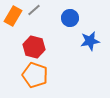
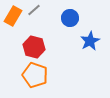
blue star: rotated 18 degrees counterclockwise
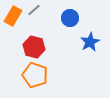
blue star: moved 1 px down
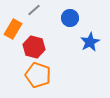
orange rectangle: moved 13 px down
orange pentagon: moved 3 px right
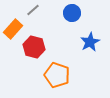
gray line: moved 1 px left
blue circle: moved 2 px right, 5 px up
orange rectangle: rotated 12 degrees clockwise
orange pentagon: moved 19 px right
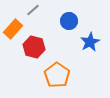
blue circle: moved 3 px left, 8 px down
orange pentagon: rotated 15 degrees clockwise
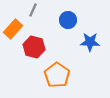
gray line: rotated 24 degrees counterclockwise
blue circle: moved 1 px left, 1 px up
blue star: rotated 30 degrees clockwise
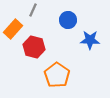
blue star: moved 2 px up
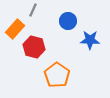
blue circle: moved 1 px down
orange rectangle: moved 2 px right
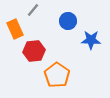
gray line: rotated 16 degrees clockwise
orange rectangle: rotated 66 degrees counterclockwise
blue star: moved 1 px right
red hexagon: moved 4 px down; rotated 20 degrees counterclockwise
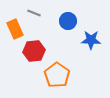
gray line: moved 1 px right, 3 px down; rotated 72 degrees clockwise
